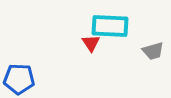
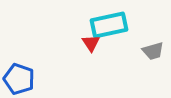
cyan rectangle: moved 1 px left, 1 px up; rotated 15 degrees counterclockwise
blue pentagon: rotated 16 degrees clockwise
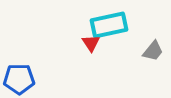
gray trapezoid: rotated 35 degrees counterclockwise
blue pentagon: rotated 20 degrees counterclockwise
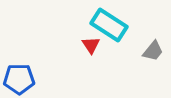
cyan rectangle: rotated 45 degrees clockwise
red triangle: moved 2 px down
